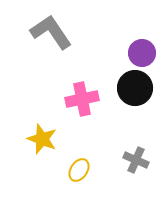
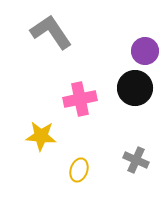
purple circle: moved 3 px right, 2 px up
pink cross: moved 2 px left
yellow star: moved 1 px left, 3 px up; rotated 16 degrees counterclockwise
yellow ellipse: rotated 15 degrees counterclockwise
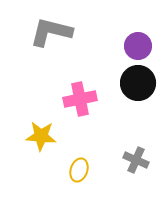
gray L-shape: rotated 42 degrees counterclockwise
purple circle: moved 7 px left, 5 px up
black circle: moved 3 px right, 5 px up
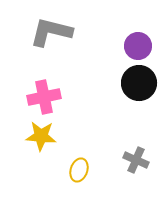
black circle: moved 1 px right
pink cross: moved 36 px left, 2 px up
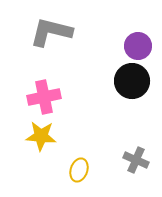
black circle: moved 7 px left, 2 px up
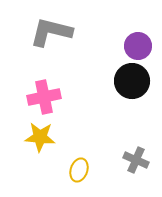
yellow star: moved 1 px left, 1 px down
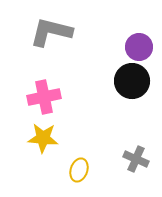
purple circle: moved 1 px right, 1 px down
yellow star: moved 3 px right, 1 px down
gray cross: moved 1 px up
